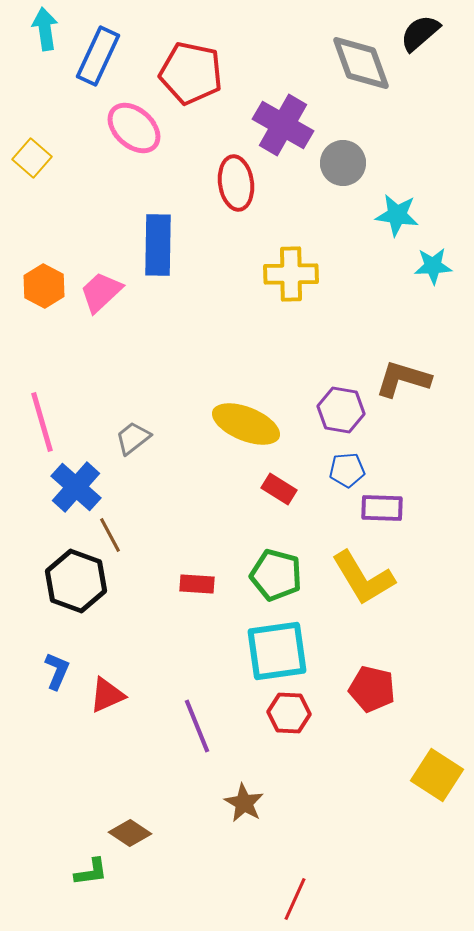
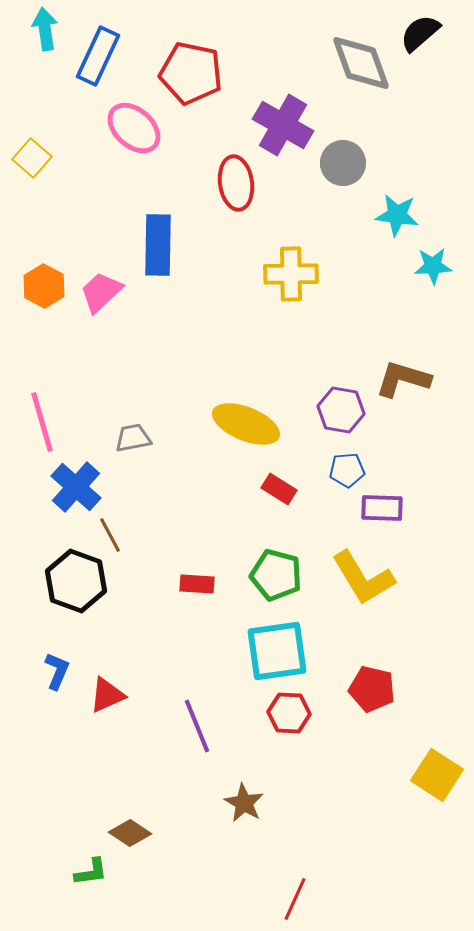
gray trapezoid at (133, 438): rotated 27 degrees clockwise
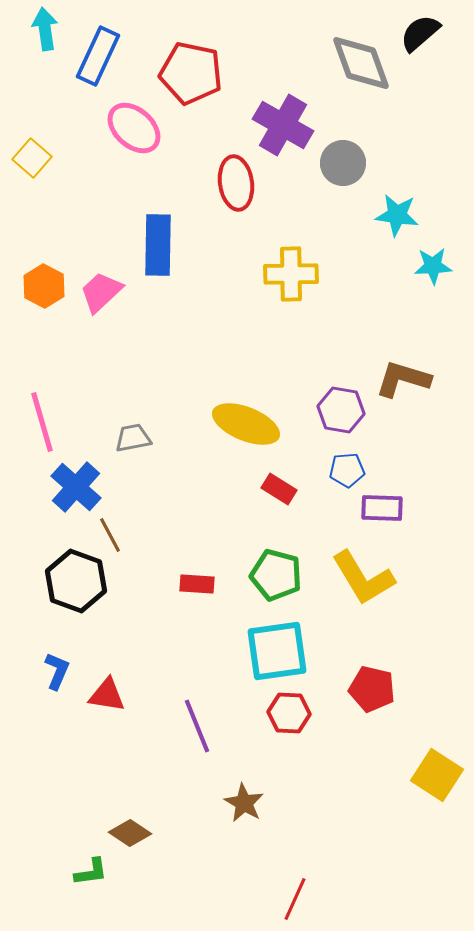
red triangle at (107, 695): rotated 33 degrees clockwise
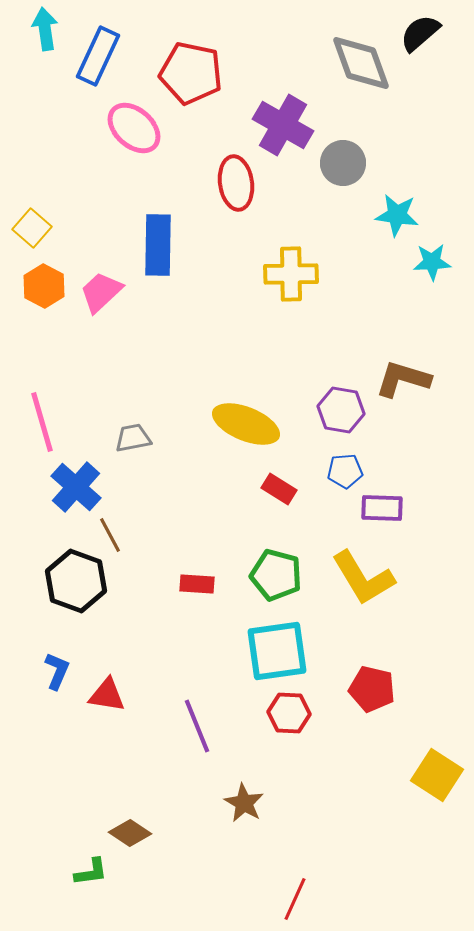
yellow square at (32, 158): moved 70 px down
cyan star at (433, 266): moved 1 px left, 4 px up
blue pentagon at (347, 470): moved 2 px left, 1 px down
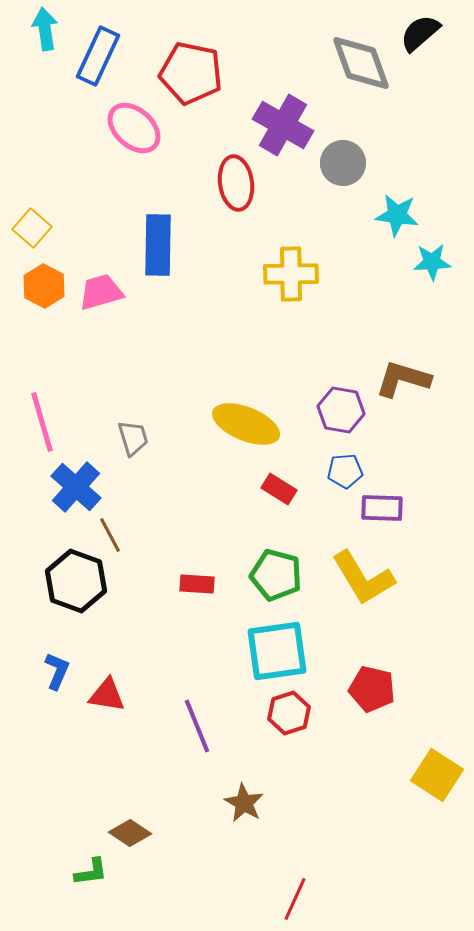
pink trapezoid at (101, 292): rotated 27 degrees clockwise
gray trapezoid at (133, 438): rotated 84 degrees clockwise
red hexagon at (289, 713): rotated 21 degrees counterclockwise
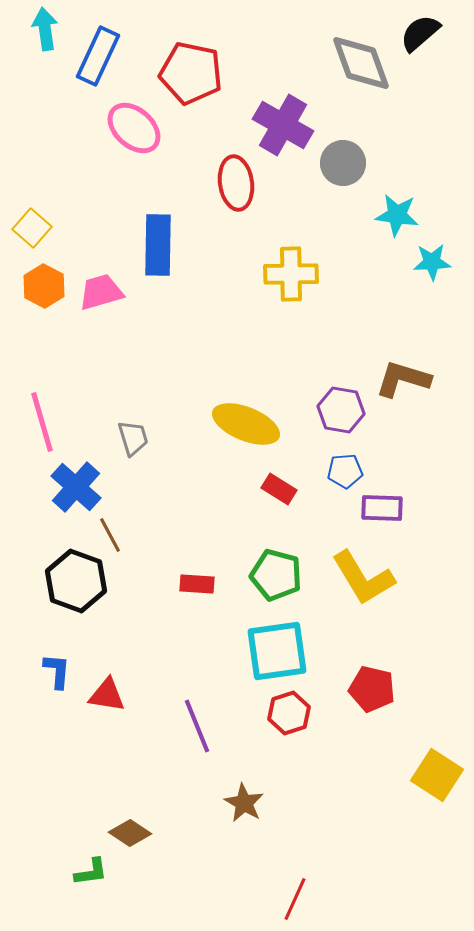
blue L-shape at (57, 671): rotated 18 degrees counterclockwise
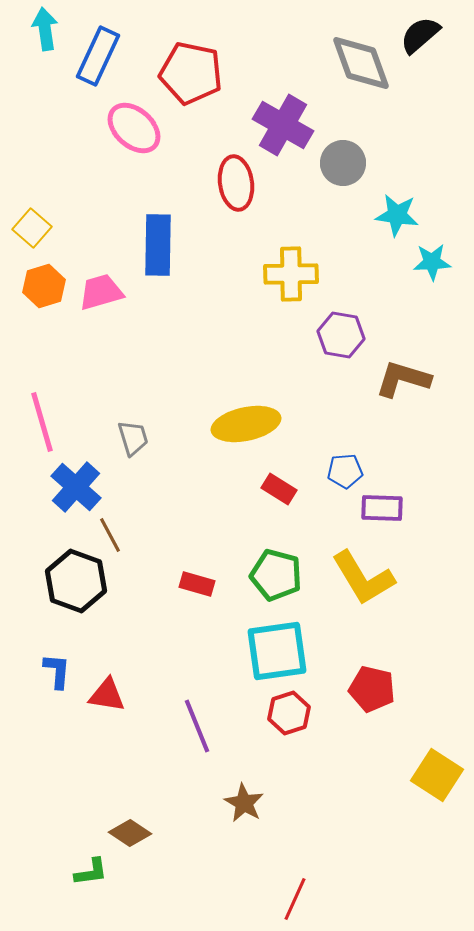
black semicircle at (420, 33): moved 2 px down
orange hexagon at (44, 286): rotated 15 degrees clockwise
purple hexagon at (341, 410): moved 75 px up
yellow ellipse at (246, 424): rotated 34 degrees counterclockwise
red rectangle at (197, 584): rotated 12 degrees clockwise
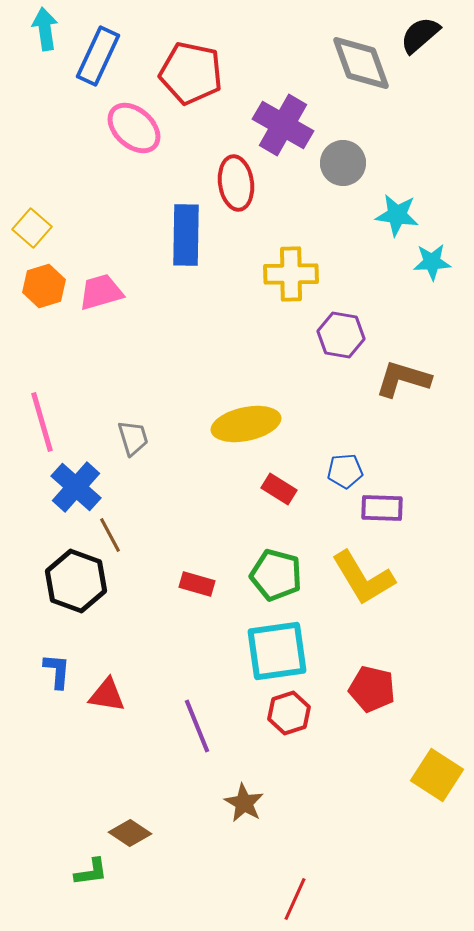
blue rectangle at (158, 245): moved 28 px right, 10 px up
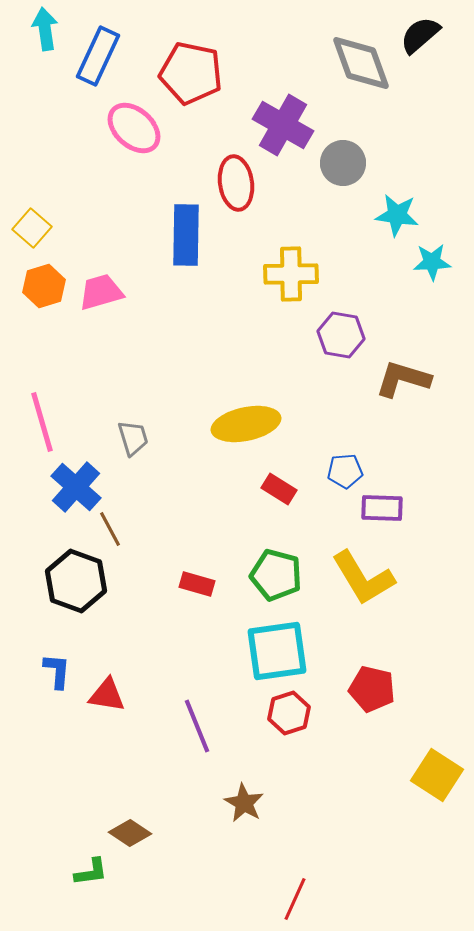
brown line at (110, 535): moved 6 px up
